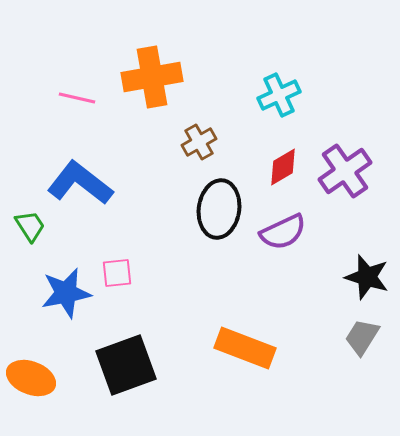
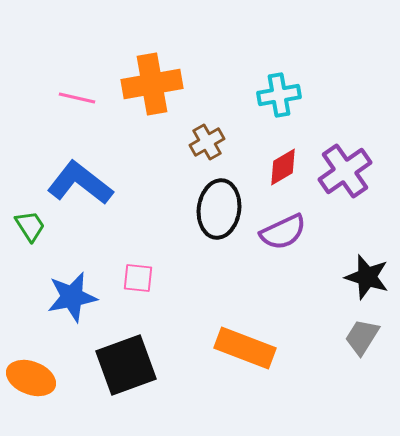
orange cross: moved 7 px down
cyan cross: rotated 15 degrees clockwise
brown cross: moved 8 px right
pink square: moved 21 px right, 5 px down; rotated 12 degrees clockwise
blue star: moved 6 px right, 4 px down
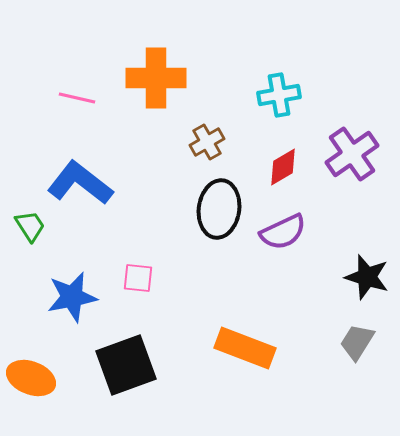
orange cross: moved 4 px right, 6 px up; rotated 10 degrees clockwise
purple cross: moved 7 px right, 17 px up
gray trapezoid: moved 5 px left, 5 px down
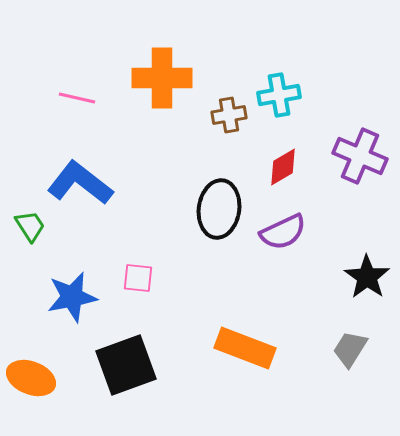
orange cross: moved 6 px right
brown cross: moved 22 px right, 27 px up; rotated 20 degrees clockwise
purple cross: moved 8 px right, 2 px down; rotated 32 degrees counterclockwise
black star: rotated 18 degrees clockwise
gray trapezoid: moved 7 px left, 7 px down
